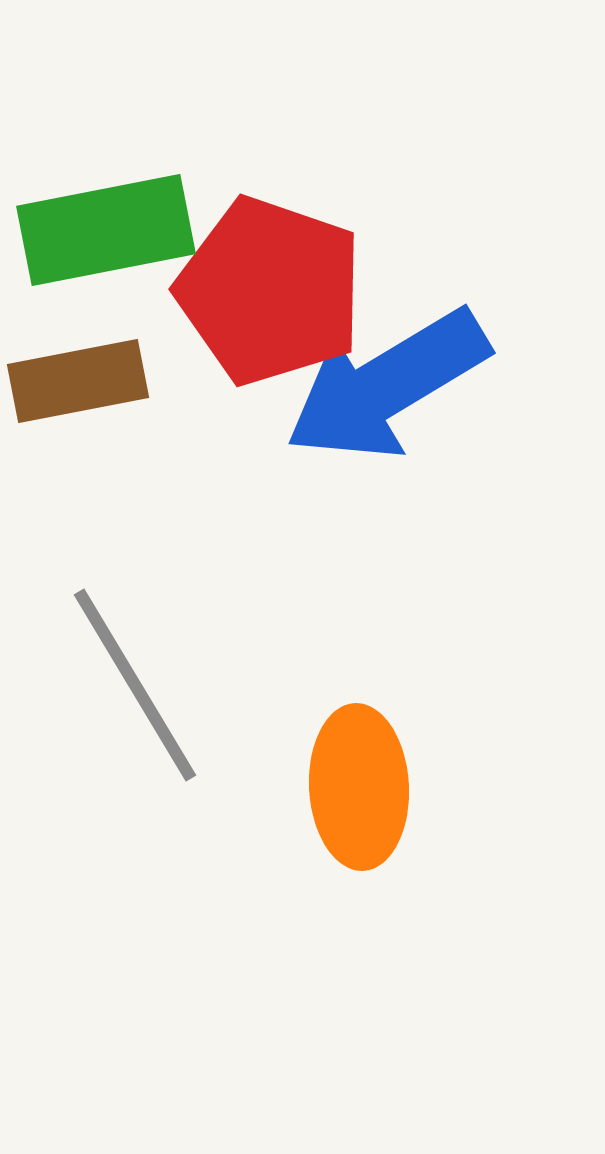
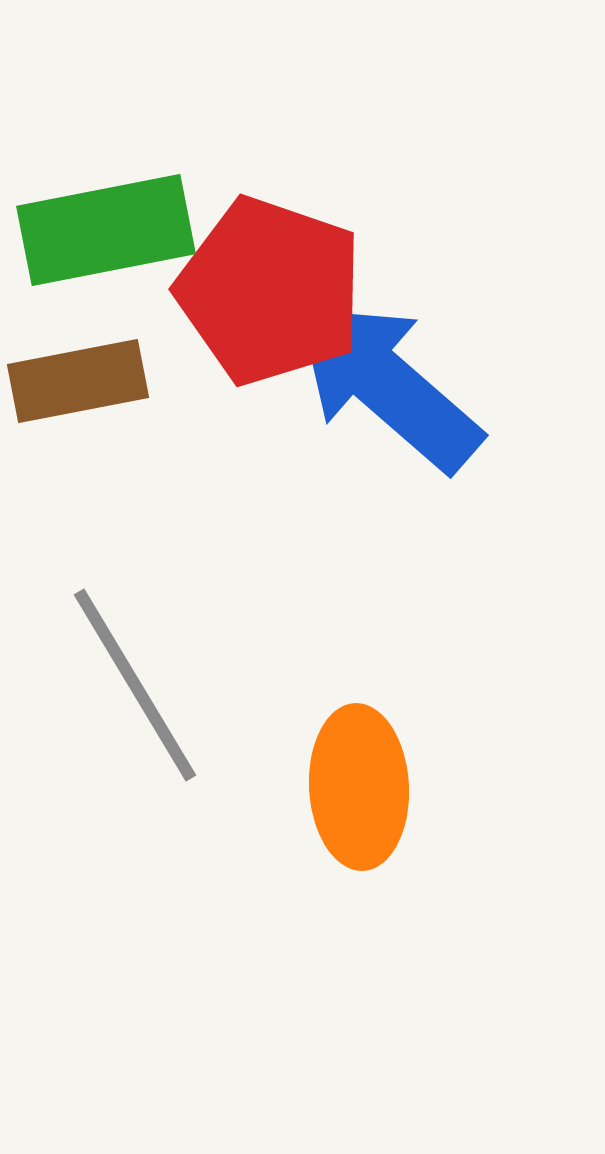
blue arrow: rotated 72 degrees clockwise
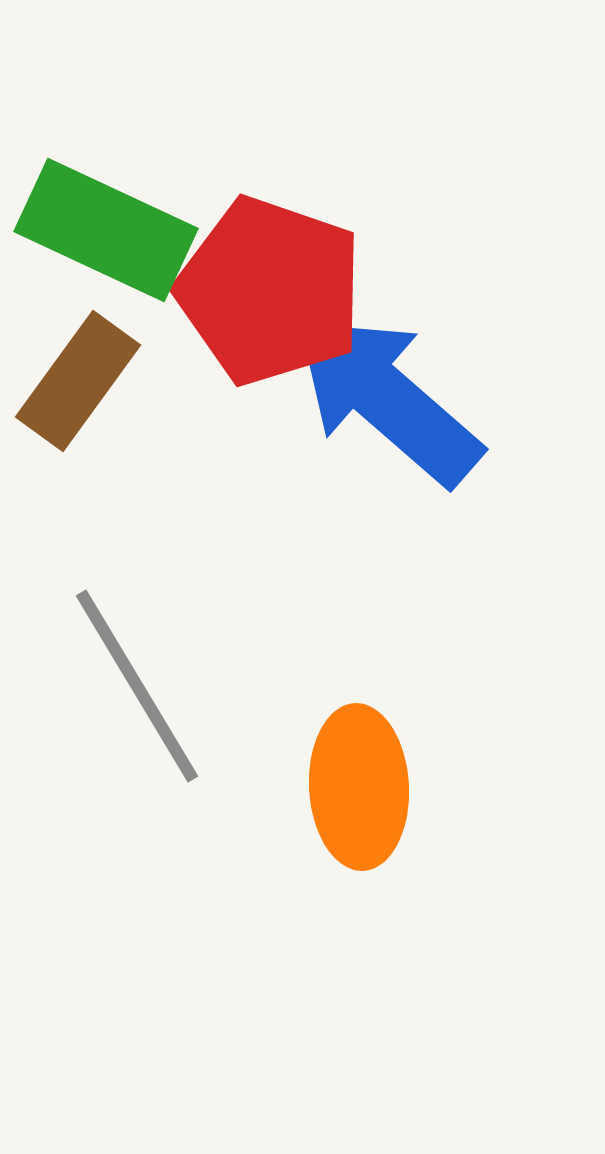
green rectangle: rotated 36 degrees clockwise
brown rectangle: rotated 43 degrees counterclockwise
blue arrow: moved 14 px down
gray line: moved 2 px right, 1 px down
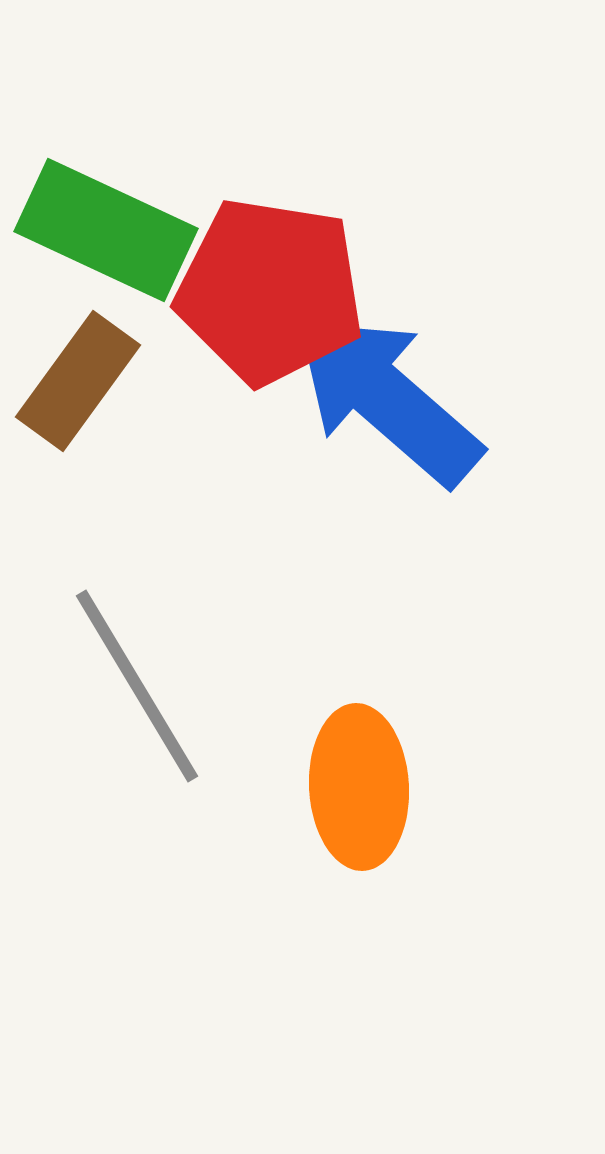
red pentagon: rotated 10 degrees counterclockwise
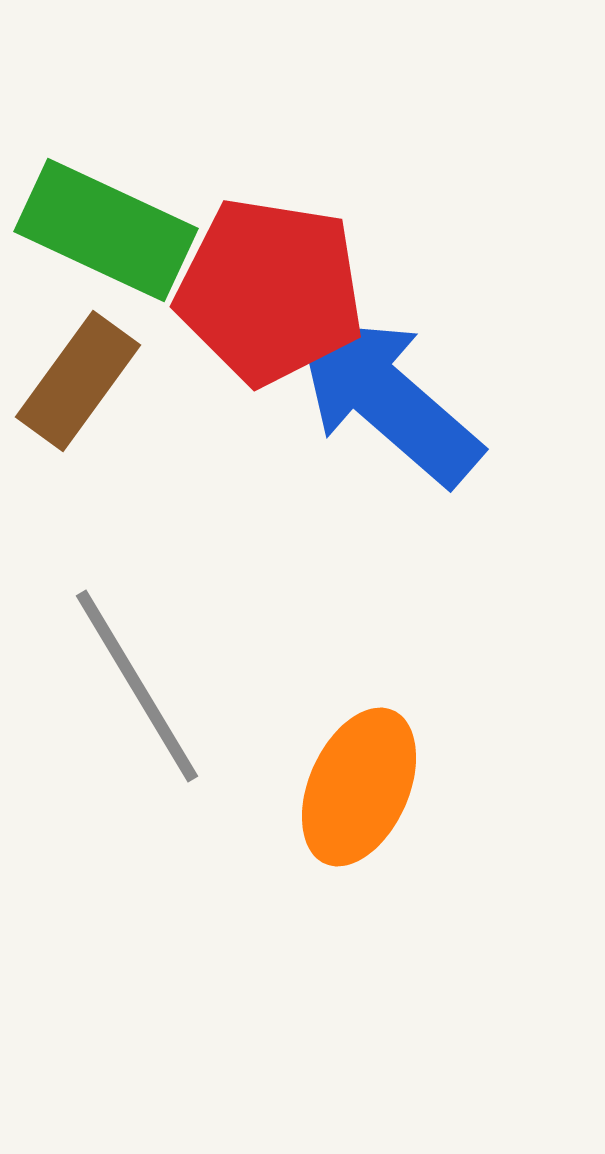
orange ellipse: rotated 27 degrees clockwise
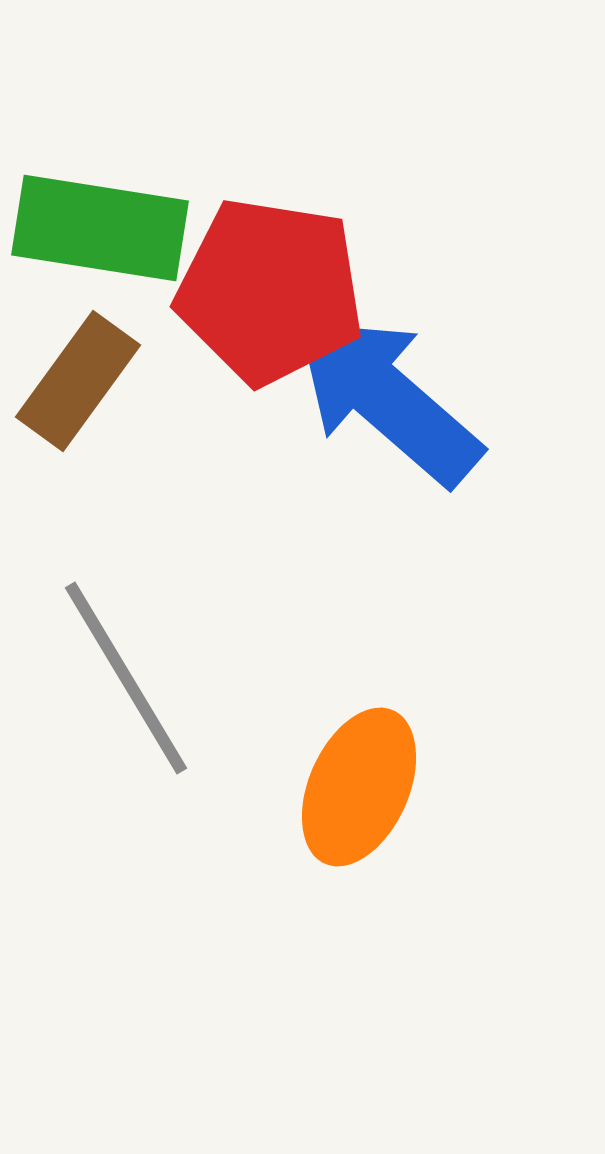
green rectangle: moved 6 px left, 2 px up; rotated 16 degrees counterclockwise
gray line: moved 11 px left, 8 px up
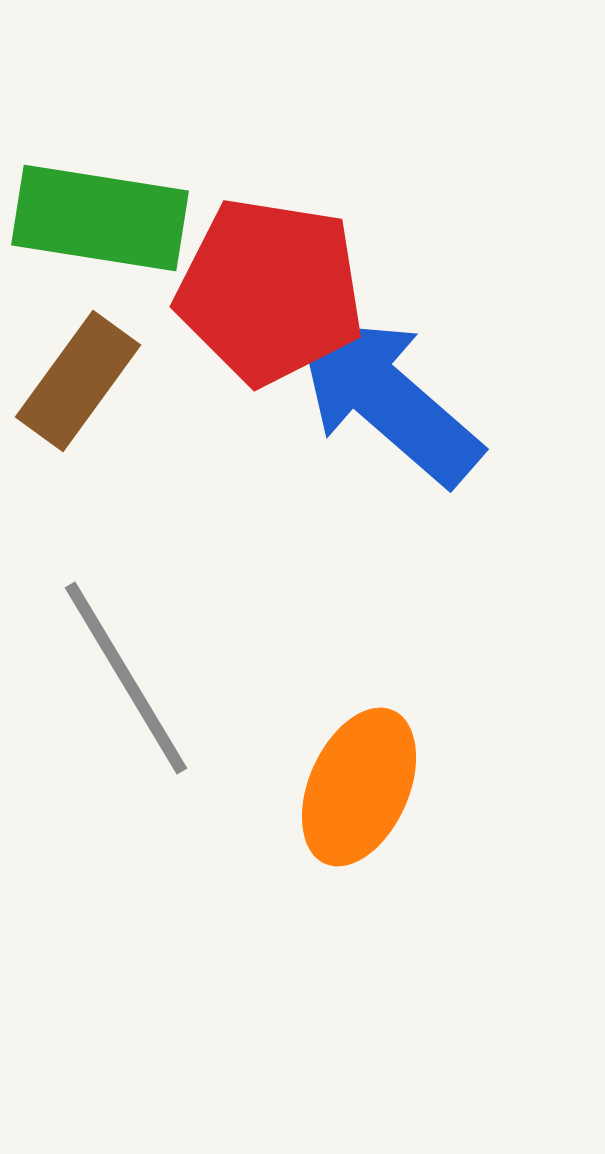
green rectangle: moved 10 px up
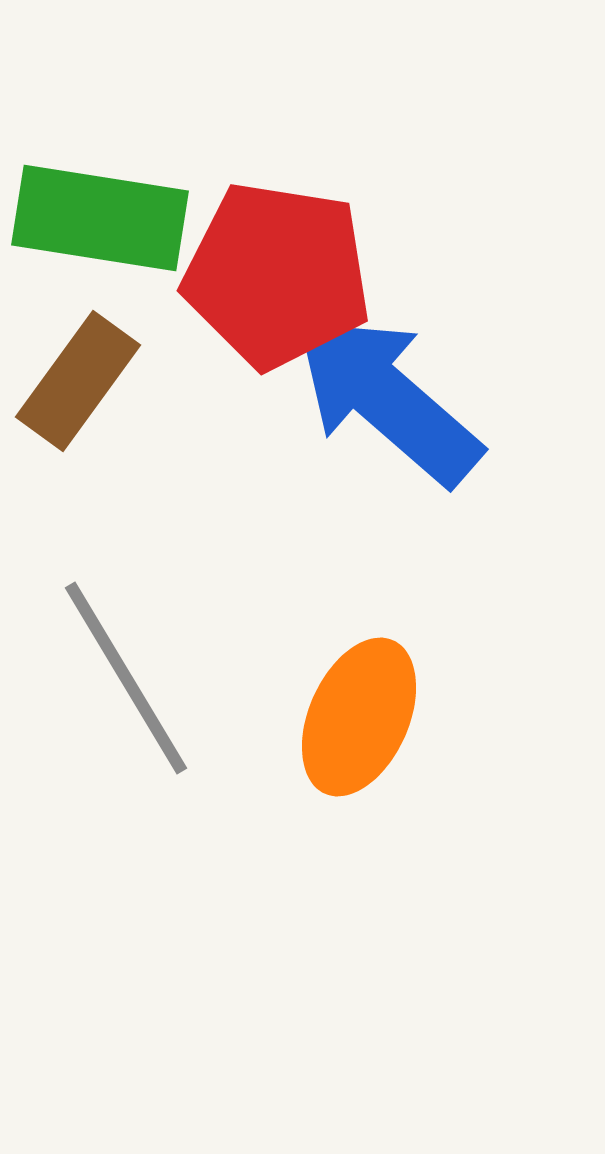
red pentagon: moved 7 px right, 16 px up
orange ellipse: moved 70 px up
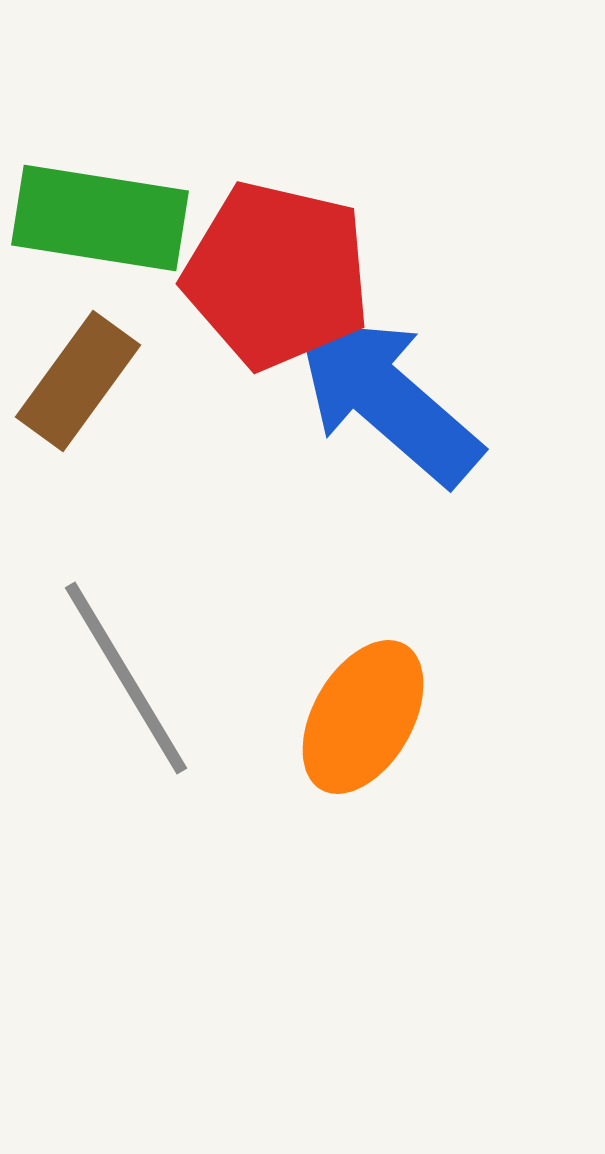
red pentagon: rotated 4 degrees clockwise
orange ellipse: moved 4 px right; rotated 6 degrees clockwise
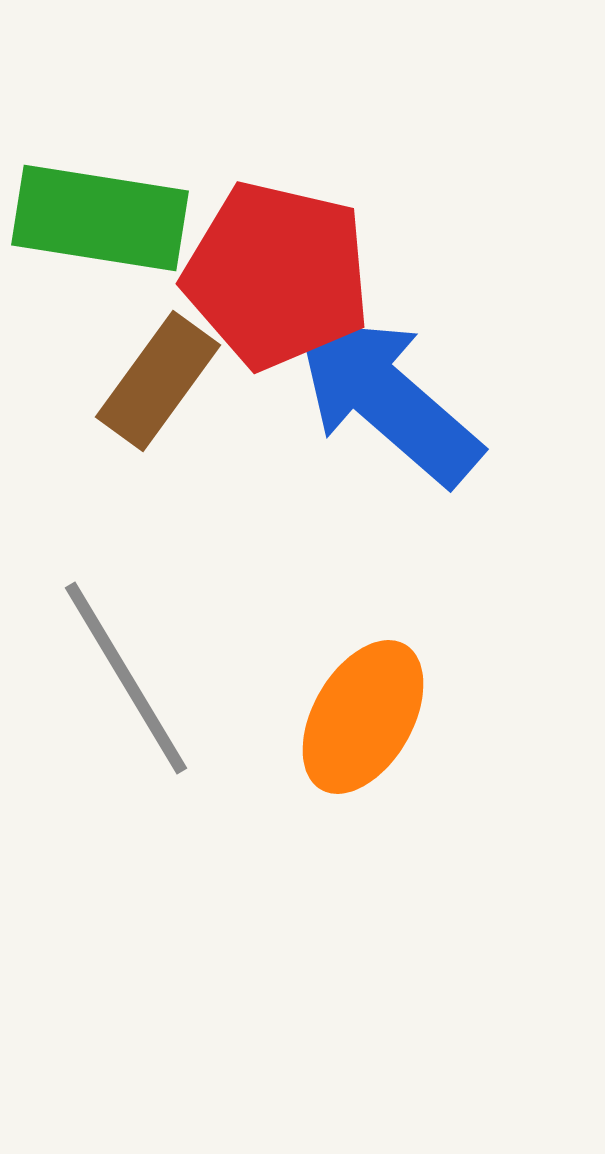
brown rectangle: moved 80 px right
